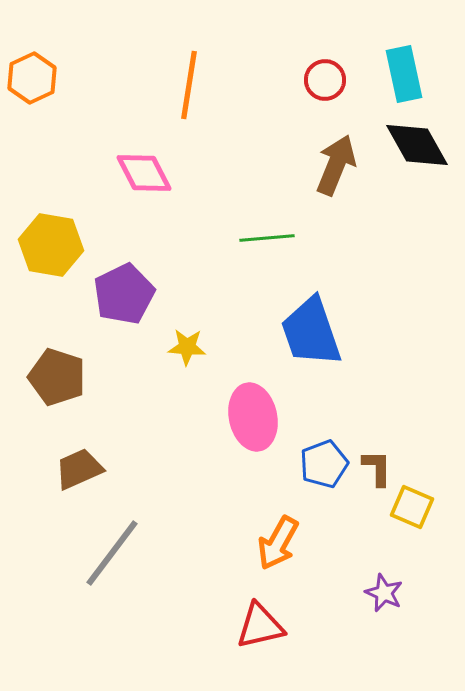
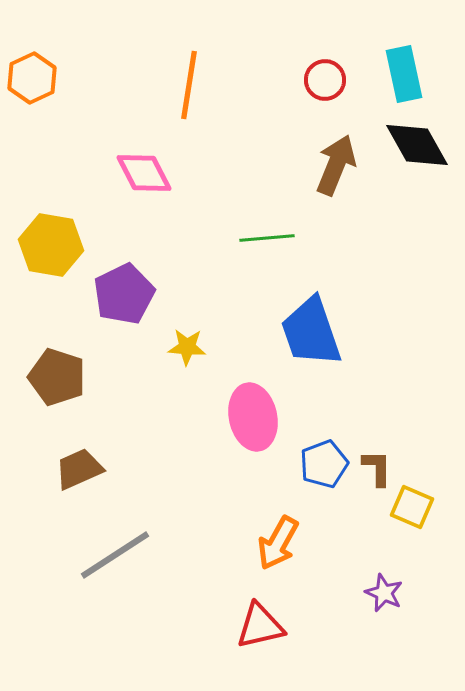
gray line: moved 3 px right, 2 px down; rotated 20 degrees clockwise
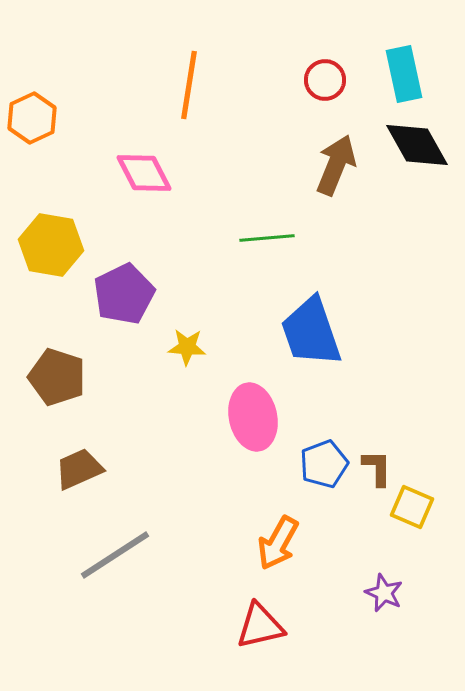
orange hexagon: moved 40 px down
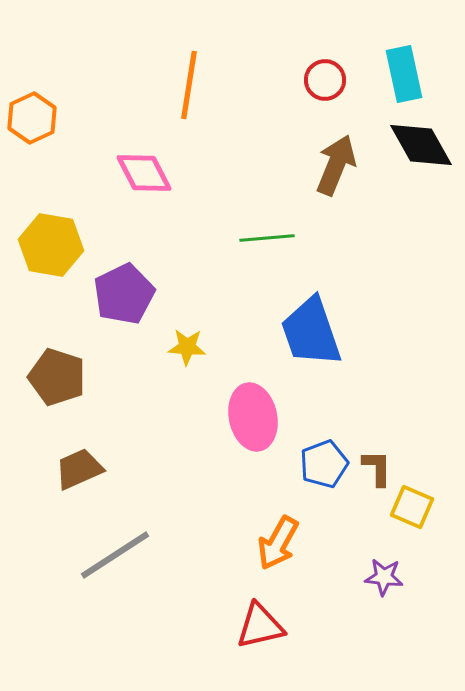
black diamond: moved 4 px right
purple star: moved 16 px up; rotated 18 degrees counterclockwise
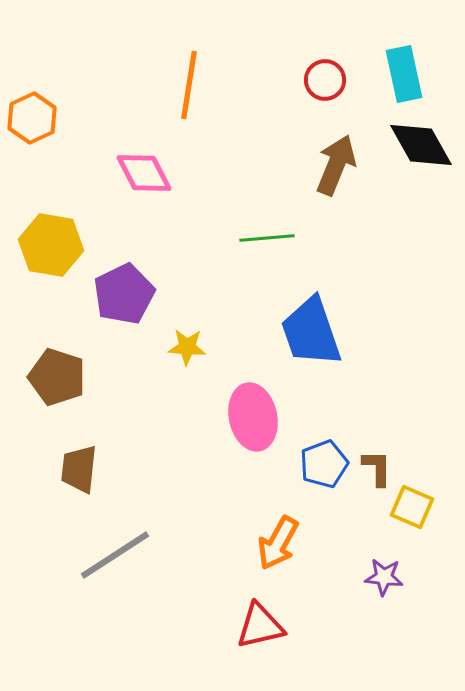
brown trapezoid: rotated 60 degrees counterclockwise
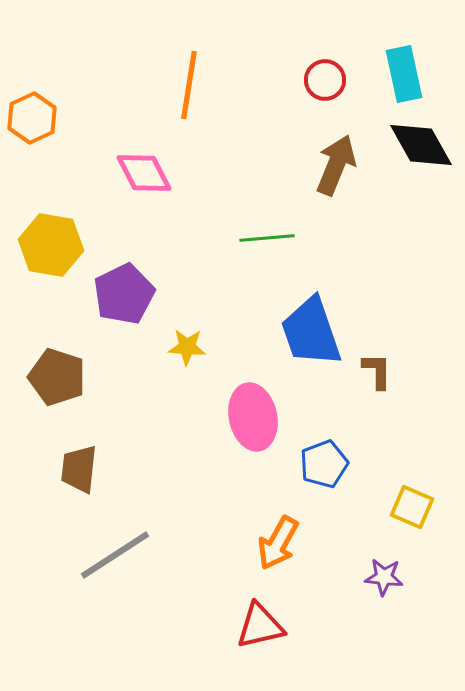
brown L-shape: moved 97 px up
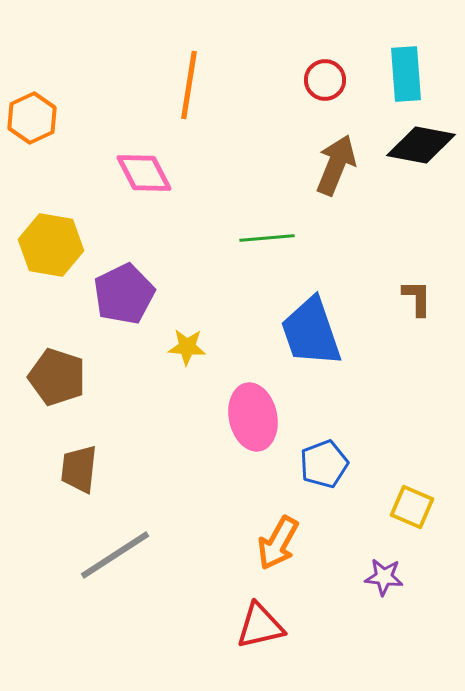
cyan rectangle: moved 2 px right; rotated 8 degrees clockwise
black diamond: rotated 50 degrees counterclockwise
brown L-shape: moved 40 px right, 73 px up
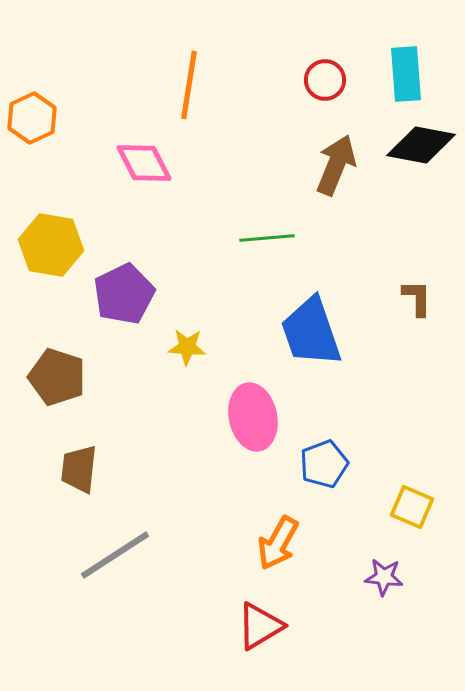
pink diamond: moved 10 px up
red triangle: rotated 18 degrees counterclockwise
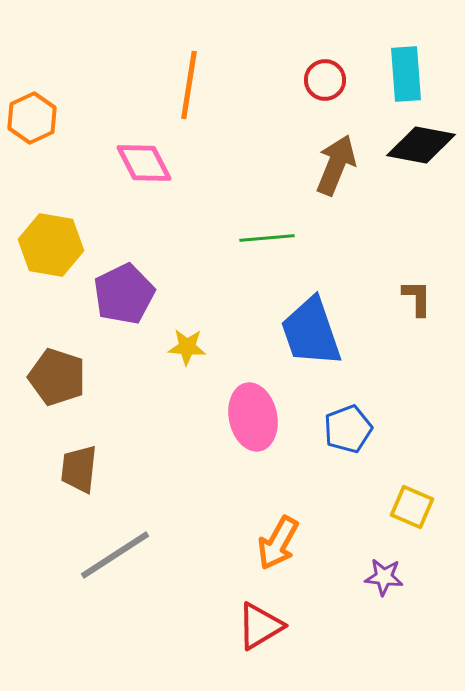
blue pentagon: moved 24 px right, 35 px up
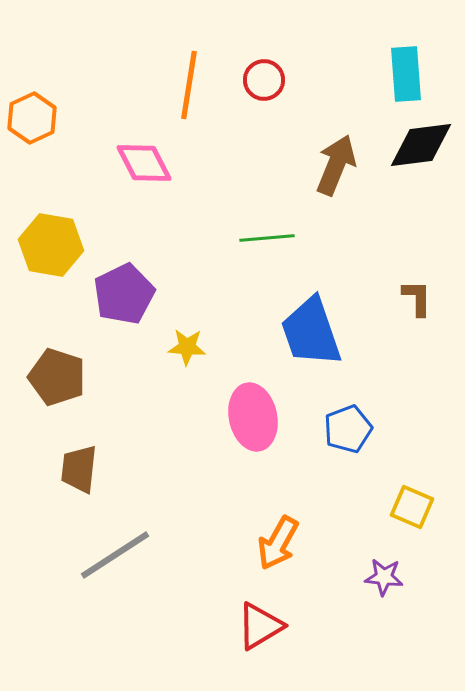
red circle: moved 61 px left
black diamond: rotated 18 degrees counterclockwise
